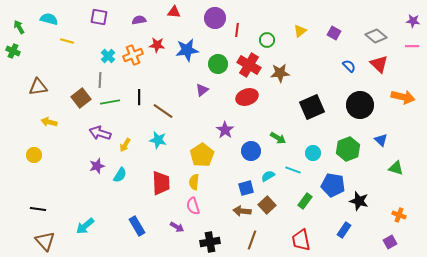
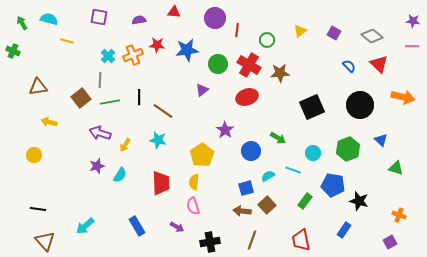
green arrow at (19, 27): moved 3 px right, 4 px up
gray diamond at (376, 36): moved 4 px left
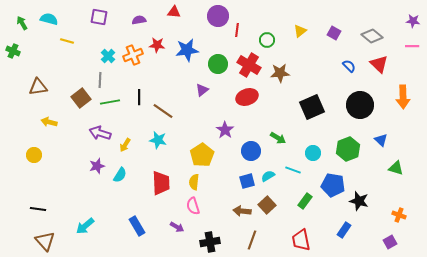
purple circle at (215, 18): moved 3 px right, 2 px up
orange arrow at (403, 97): rotated 75 degrees clockwise
blue square at (246, 188): moved 1 px right, 7 px up
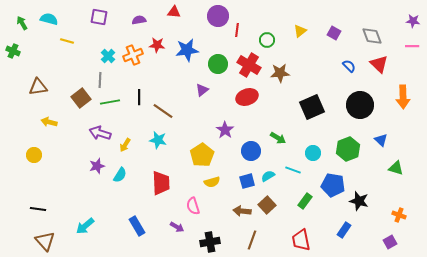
gray diamond at (372, 36): rotated 30 degrees clockwise
yellow semicircle at (194, 182): moved 18 px right; rotated 112 degrees counterclockwise
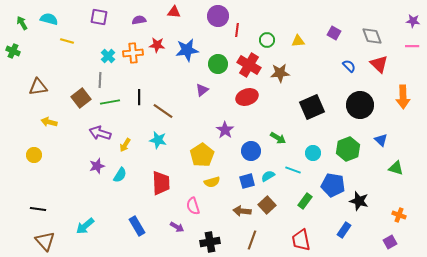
yellow triangle at (300, 31): moved 2 px left, 10 px down; rotated 32 degrees clockwise
orange cross at (133, 55): moved 2 px up; rotated 18 degrees clockwise
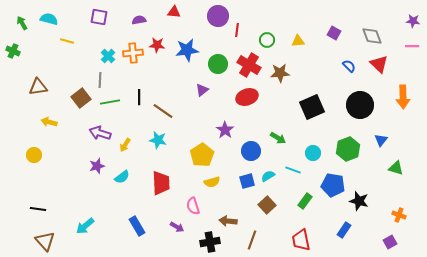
blue triangle at (381, 140): rotated 24 degrees clockwise
cyan semicircle at (120, 175): moved 2 px right, 2 px down; rotated 21 degrees clockwise
brown arrow at (242, 211): moved 14 px left, 10 px down
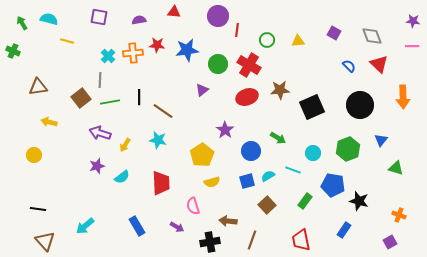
brown star at (280, 73): moved 17 px down
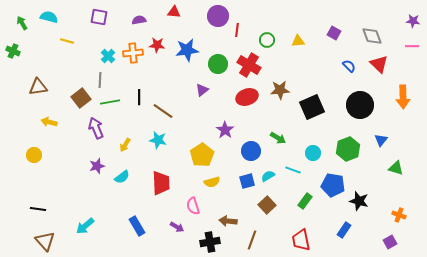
cyan semicircle at (49, 19): moved 2 px up
purple arrow at (100, 133): moved 4 px left, 5 px up; rotated 50 degrees clockwise
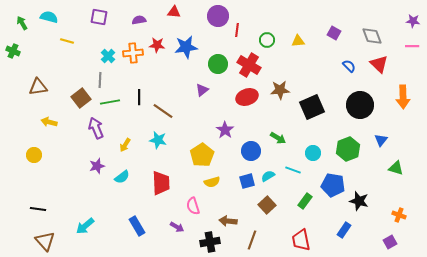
blue star at (187, 50): moved 1 px left, 3 px up
